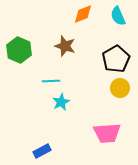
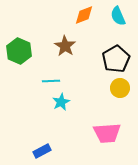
orange diamond: moved 1 px right, 1 px down
brown star: rotated 15 degrees clockwise
green hexagon: moved 1 px down
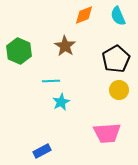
yellow circle: moved 1 px left, 2 px down
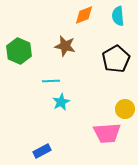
cyan semicircle: rotated 18 degrees clockwise
brown star: rotated 20 degrees counterclockwise
yellow circle: moved 6 px right, 19 px down
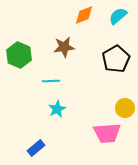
cyan semicircle: rotated 54 degrees clockwise
brown star: moved 1 px left, 1 px down; rotated 20 degrees counterclockwise
green hexagon: moved 4 px down
cyan star: moved 4 px left, 7 px down
yellow circle: moved 1 px up
blue rectangle: moved 6 px left, 3 px up; rotated 12 degrees counterclockwise
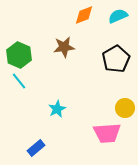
cyan semicircle: rotated 18 degrees clockwise
cyan line: moved 32 px left; rotated 54 degrees clockwise
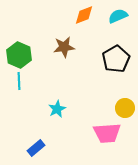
cyan line: rotated 36 degrees clockwise
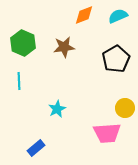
green hexagon: moved 4 px right, 12 px up
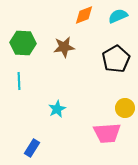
green hexagon: rotated 20 degrees counterclockwise
blue rectangle: moved 4 px left; rotated 18 degrees counterclockwise
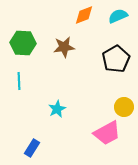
yellow circle: moved 1 px left, 1 px up
pink trapezoid: rotated 24 degrees counterclockwise
